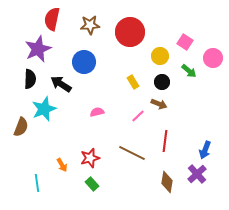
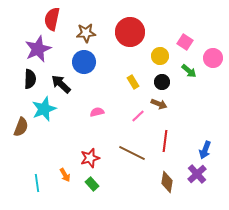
brown star: moved 4 px left, 8 px down
black arrow: rotated 10 degrees clockwise
orange arrow: moved 3 px right, 10 px down
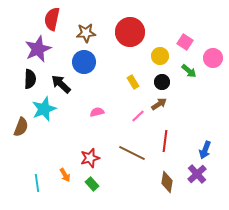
brown arrow: rotated 56 degrees counterclockwise
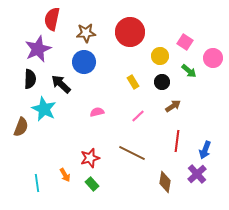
brown arrow: moved 14 px right, 2 px down
cyan star: rotated 25 degrees counterclockwise
red line: moved 12 px right
brown diamond: moved 2 px left
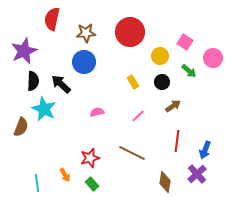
purple star: moved 14 px left, 2 px down
black semicircle: moved 3 px right, 2 px down
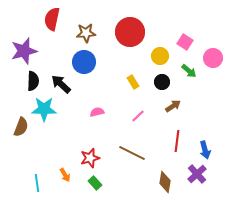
purple star: rotated 8 degrees clockwise
cyan star: rotated 25 degrees counterclockwise
blue arrow: rotated 36 degrees counterclockwise
green rectangle: moved 3 px right, 1 px up
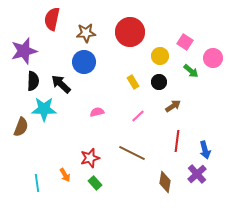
green arrow: moved 2 px right
black circle: moved 3 px left
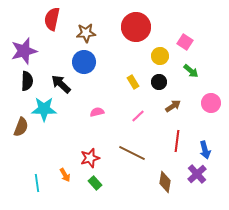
red circle: moved 6 px right, 5 px up
pink circle: moved 2 px left, 45 px down
black semicircle: moved 6 px left
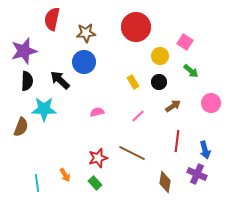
black arrow: moved 1 px left, 4 px up
red star: moved 8 px right
purple cross: rotated 24 degrees counterclockwise
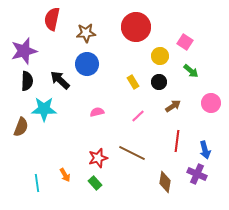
blue circle: moved 3 px right, 2 px down
